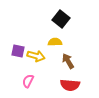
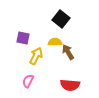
purple square: moved 5 px right, 13 px up
yellow arrow: rotated 78 degrees counterclockwise
brown arrow: moved 9 px up
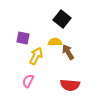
black square: moved 1 px right
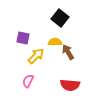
black square: moved 2 px left, 1 px up
yellow arrow: rotated 18 degrees clockwise
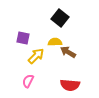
brown arrow: rotated 28 degrees counterclockwise
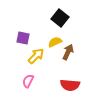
yellow semicircle: rotated 24 degrees counterclockwise
brown arrow: rotated 84 degrees clockwise
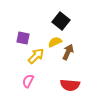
black square: moved 1 px right, 3 px down
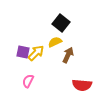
black square: moved 2 px down
purple square: moved 14 px down
brown arrow: moved 3 px down
yellow arrow: moved 3 px up
red semicircle: moved 12 px right
